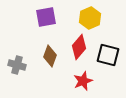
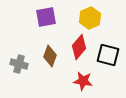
gray cross: moved 2 px right, 1 px up
red star: rotated 30 degrees clockwise
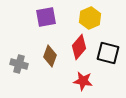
black square: moved 2 px up
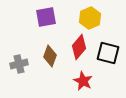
gray cross: rotated 30 degrees counterclockwise
red star: rotated 18 degrees clockwise
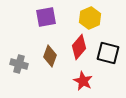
gray cross: rotated 30 degrees clockwise
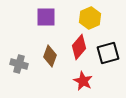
purple square: rotated 10 degrees clockwise
black square: rotated 30 degrees counterclockwise
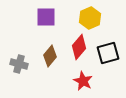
brown diamond: rotated 20 degrees clockwise
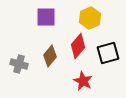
red diamond: moved 1 px left, 1 px up
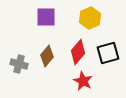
red diamond: moved 6 px down
brown diamond: moved 3 px left
